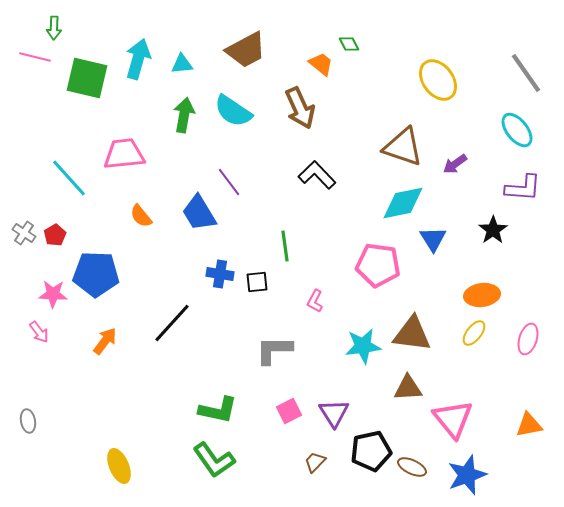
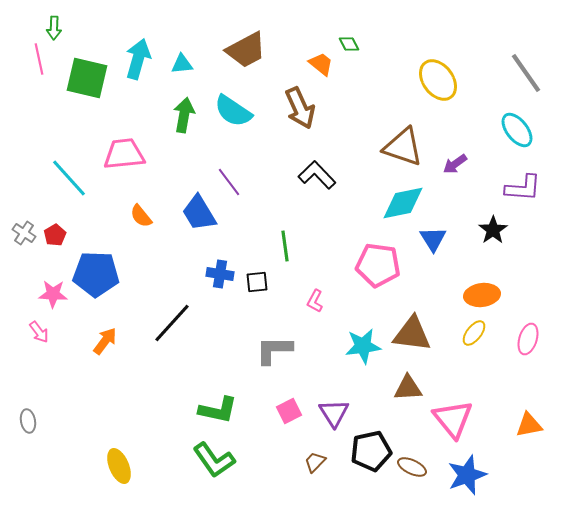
pink line at (35, 57): moved 4 px right, 2 px down; rotated 64 degrees clockwise
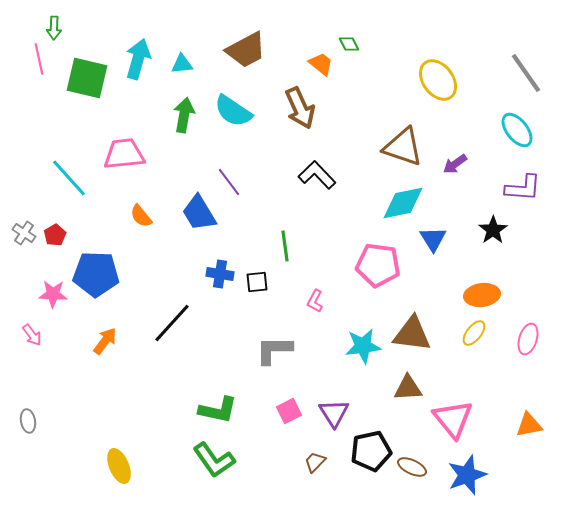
pink arrow at (39, 332): moved 7 px left, 3 px down
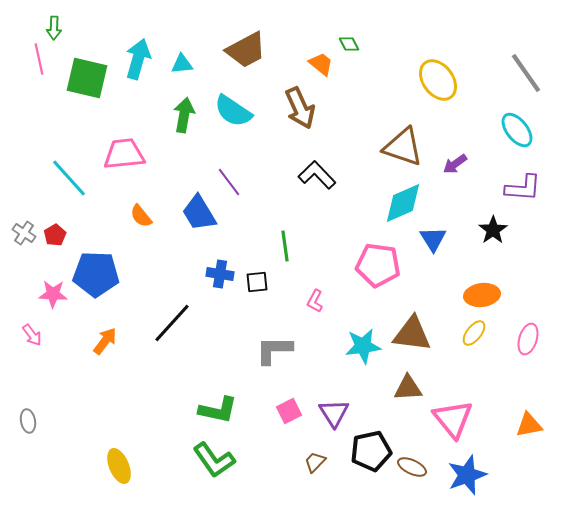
cyan diamond at (403, 203): rotated 12 degrees counterclockwise
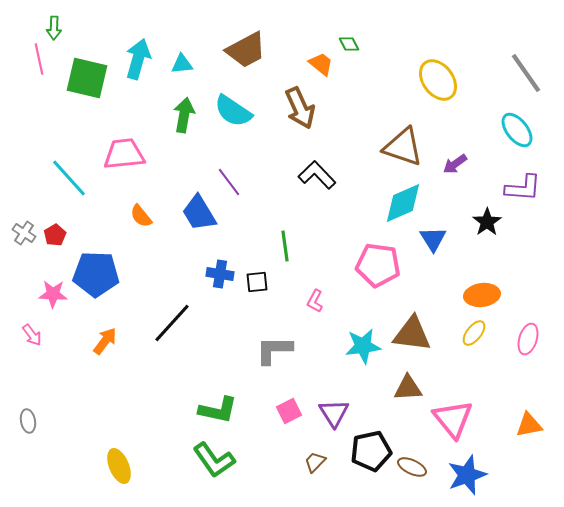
black star at (493, 230): moved 6 px left, 8 px up
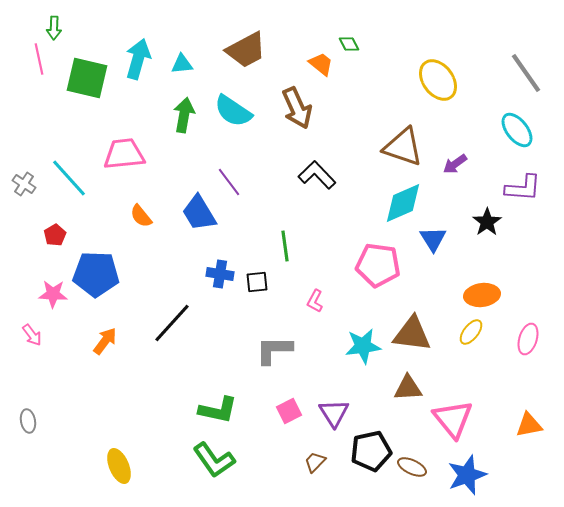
brown arrow at (300, 108): moved 3 px left
gray cross at (24, 233): moved 49 px up
yellow ellipse at (474, 333): moved 3 px left, 1 px up
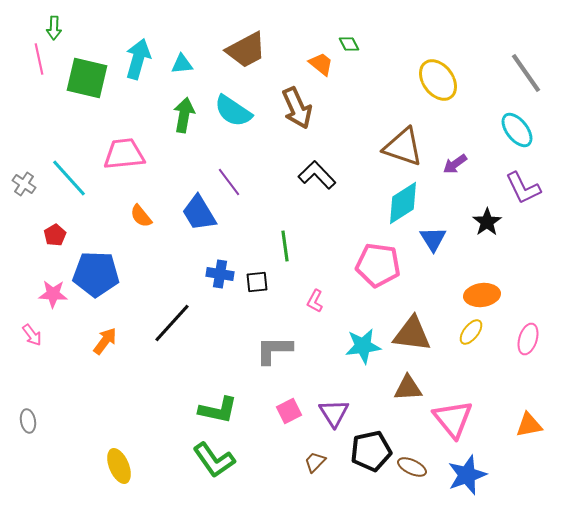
purple L-shape at (523, 188): rotated 60 degrees clockwise
cyan diamond at (403, 203): rotated 9 degrees counterclockwise
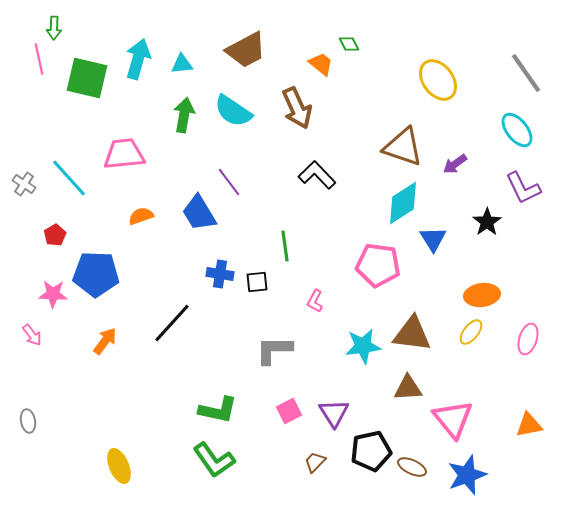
orange semicircle at (141, 216): rotated 110 degrees clockwise
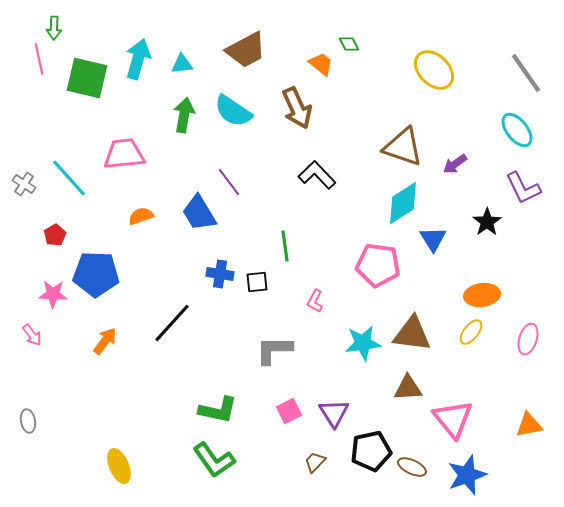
yellow ellipse at (438, 80): moved 4 px left, 10 px up; rotated 9 degrees counterclockwise
cyan star at (363, 346): moved 3 px up
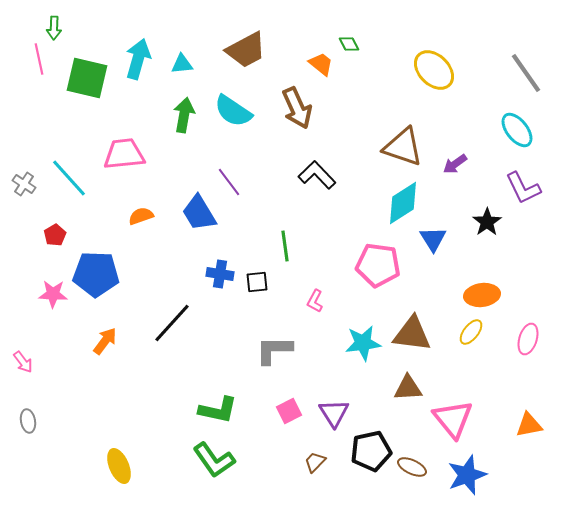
pink arrow at (32, 335): moved 9 px left, 27 px down
